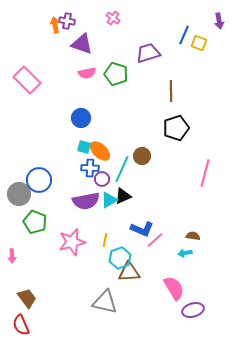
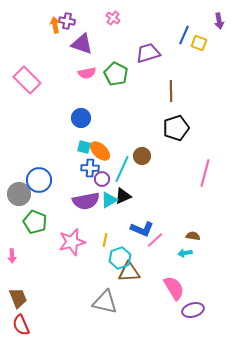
green pentagon at (116, 74): rotated 10 degrees clockwise
brown trapezoid at (27, 298): moved 9 px left; rotated 15 degrees clockwise
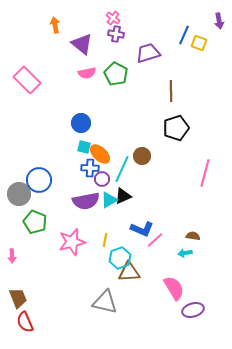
purple cross at (67, 21): moved 49 px right, 13 px down
purple triangle at (82, 44): rotated 20 degrees clockwise
blue circle at (81, 118): moved 5 px down
orange ellipse at (100, 151): moved 3 px down
red semicircle at (21, 325): moved 4 px right, 3 px up
